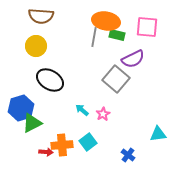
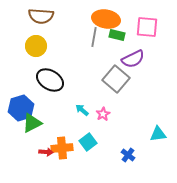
orange ellipse: moved 2 px up
orange cross: moved 3 px down
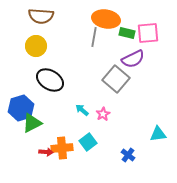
pink square: moved 1 px right, 6 px down; rotated 10 degrees counterclockwise
green rectangle: moved 10 px right, 2 px up
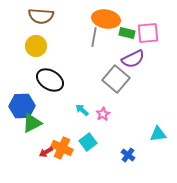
blue hexagon: moved 1 px right, 2 px up; rotated 15 degrees clockwise
orange cross: rotated 30 degrees clockwise
red arrow: rotated 144 degrees clockwise
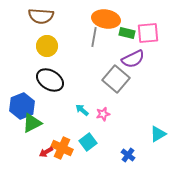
yellow circle: moved 11 px right
blue hexagon: rotated 20 degrees counterclockwise
pink star: rotated 16 degrees clockwise
cyan triangle: rotated 24 degrees counterclockwise
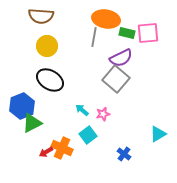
purple semicircle: moved 12 px left, 1 px up
cyan square: moved 7 px up
blue cross: moved 4 px left, 1 px up
